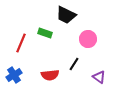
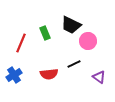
black trapezoid: moved 5 px right, 10 px down
green rectangle: rotated 48 degrees clockwise
pink circle: moved 2 px down
black line: rotated 32 degrees clockwise
red semicircle: moved 1 px left, 1 px up
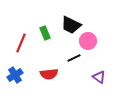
black line: moved 6 px up
blue cross: moved 1 px right
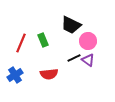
green rectangle: moved 2 px left, 7 px down
purple triangle: moved 11 px left, 17 px up
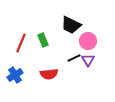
purple triangle: rotated 24 degrees clockwise
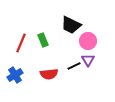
black line: moved 8 px down
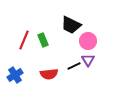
red line: moved 3 px right, 3 px up
